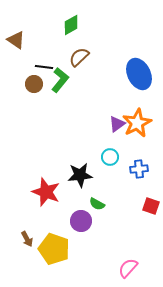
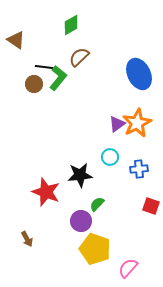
green L-shape: moved 2 px left, 2 px up
green semicircle: rotated 105 degrees clockwise
yellow pentagon: moved 41 px right
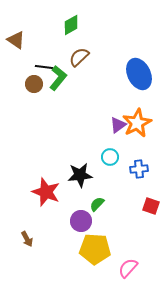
purple triangle: moved 1 px right, 1 px down
yellow pentagon: rotated 16 degrees counterclockwise
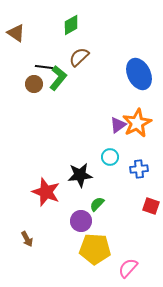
brown triangle: moved 7 px up
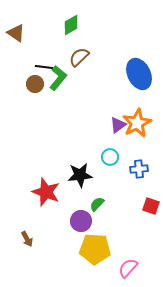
brown circle: moved 1 px right
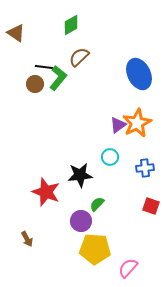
blue cross: moved 6 px right, 1 px up
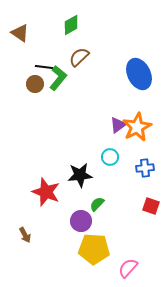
brown triangle: moved 4 px right
orange star: moved 4 px down
brown arrow: moved 2 px left, 4 px up
yellow pentagon: moved 1 px left
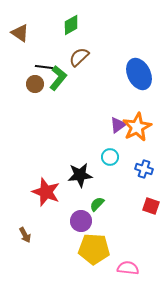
blue cross: moved 1 px left, 1 px down; rotated 24 degrees clockwise
pink semicircle: rotated 55 degrees clockwise
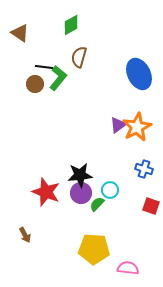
brown semicircle: rotated 30 degrees counterclockwise
cyan circle: moved 33 px down
purple circle: moved 28 px up
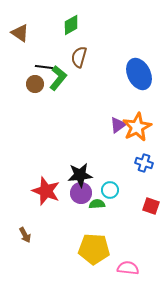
blue cross: moved 6 px up
red star: moved 1 px up
green semicircle: rotated 42 degrees clockwise
